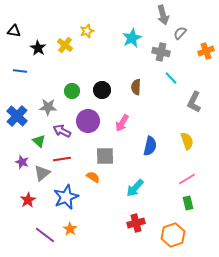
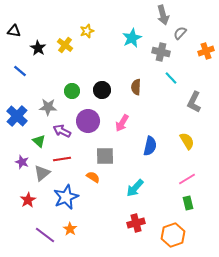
blue line: rotated 32 degrees clockwise
yellow semicircle: rotated 12 degrees counterclockwise
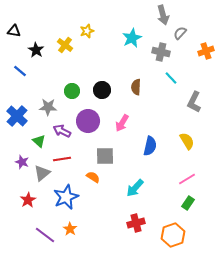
black star: moved 2 px left, 2 px down
green rectangle: rotated 48 degrees clockwise
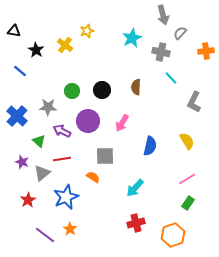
orange cross: rotated 14 degrees clockwise
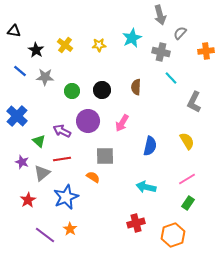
gray arrow: moved 3 px left
yellow star: moved 12 px right, 14 px down; rotated 16 degrees clockwise
gray star: moved 3 px left, 30 px up
cyan arrow: moved 11 px right, 1 px up; rotated 60 degrees clockwise
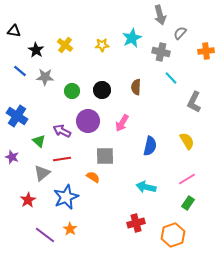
yellow star: moved 3 px right
blue cross: rotated 10 degrees counterclockwise
purple star: moved 10 px left, 5 px up
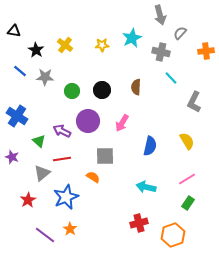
red cross: moved 3 px right
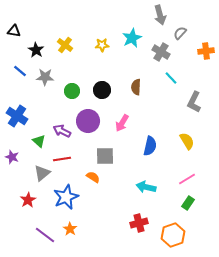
gray cross: rotated 18 degrees clockwise
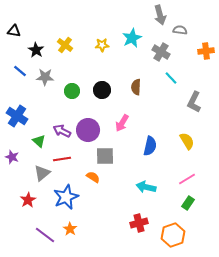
gray semicircle: moved 3 px up; rotated 56 degrees clockwise
purple circle: moved 9 px down
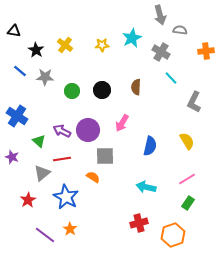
blue star: rotated 20 degrees counterclockwise
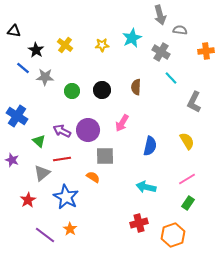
blue line: moved 3 px right, 3 px up
purple star: moved 3 px down
